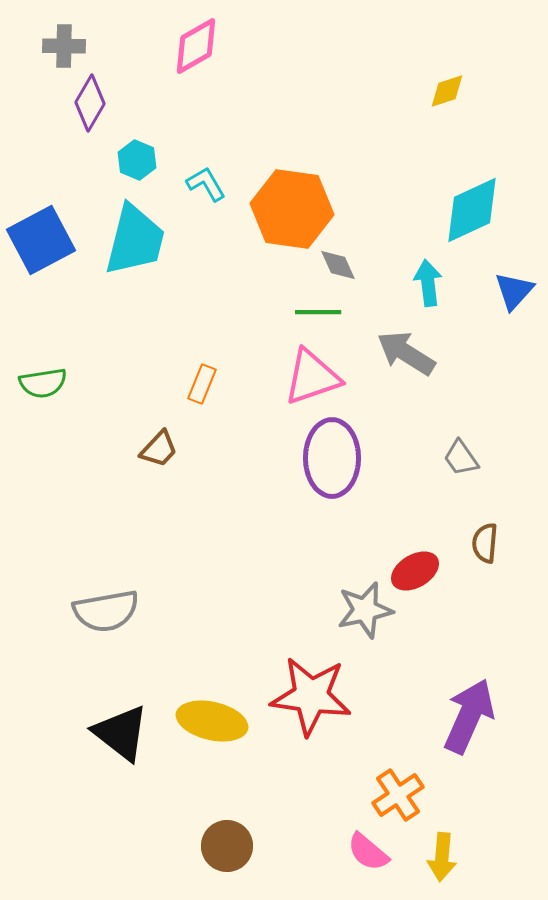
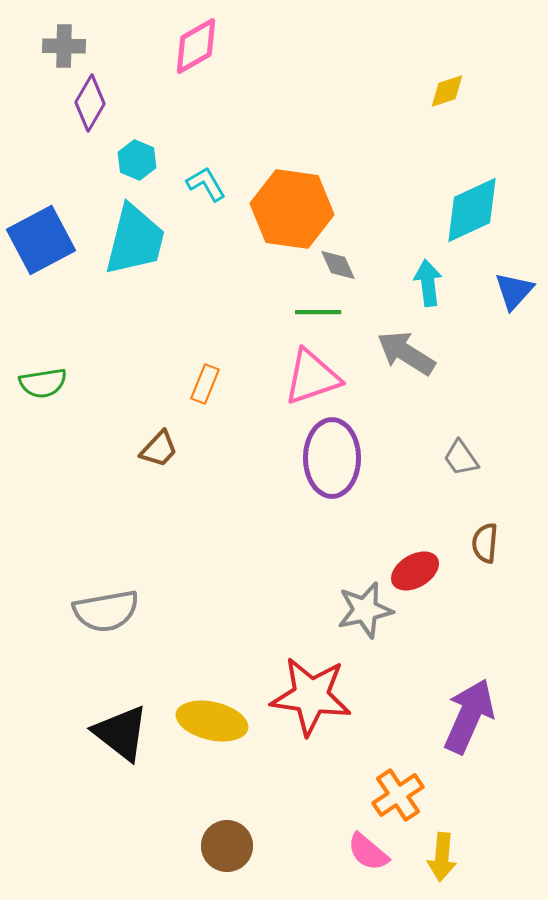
orange rectangle: moved 3 px right
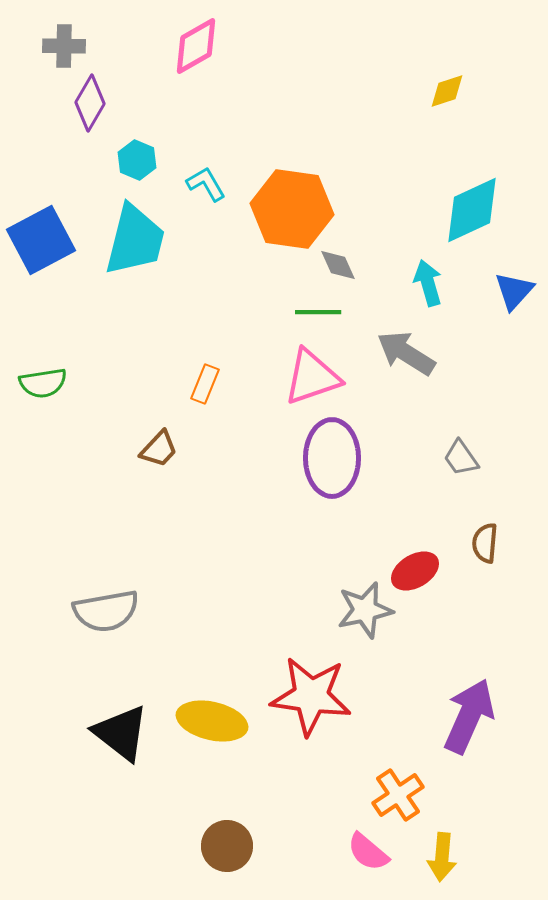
cyan arrow: rotated 9 degrees counterclockwise
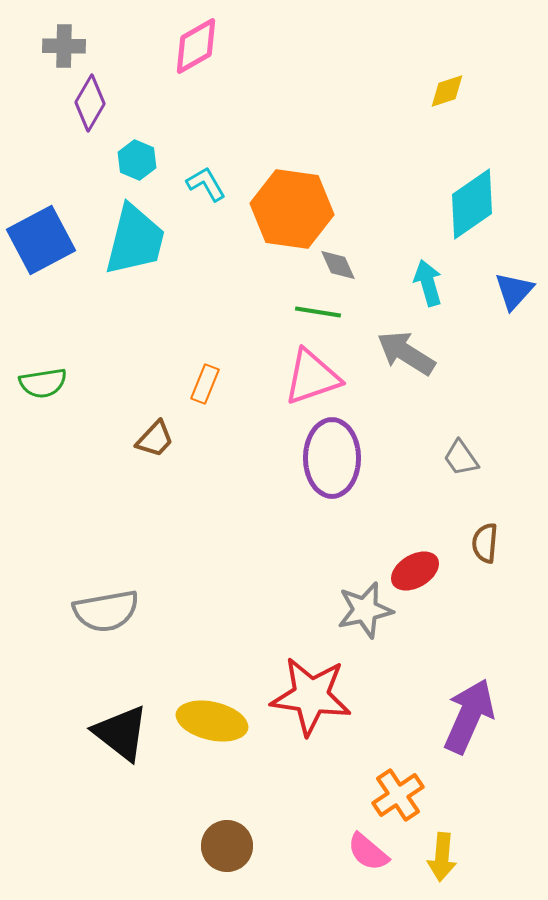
cyan diamond: moved 6 px up; rotated 10 degrees counterclockwise
green line: rotated 9 degrees clockwise
brown trapezoid: moved 4 px left, 10 px up
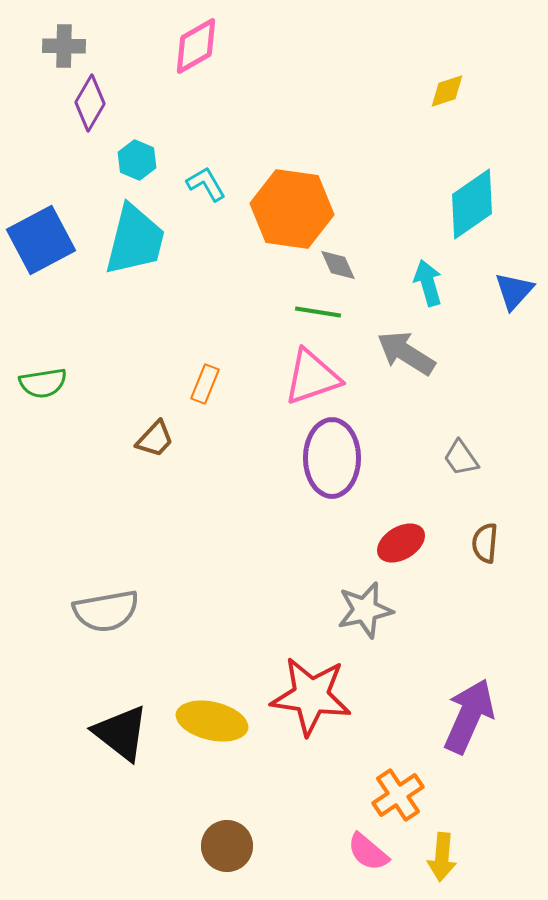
red ellipse: moved 14 px left, 28 px up
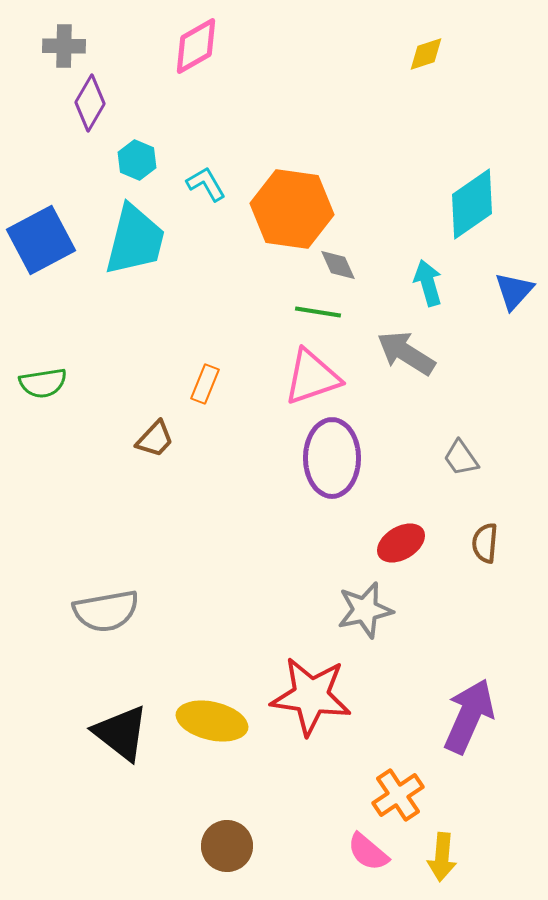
yellow diamond: moved 21 px left, 37 px up
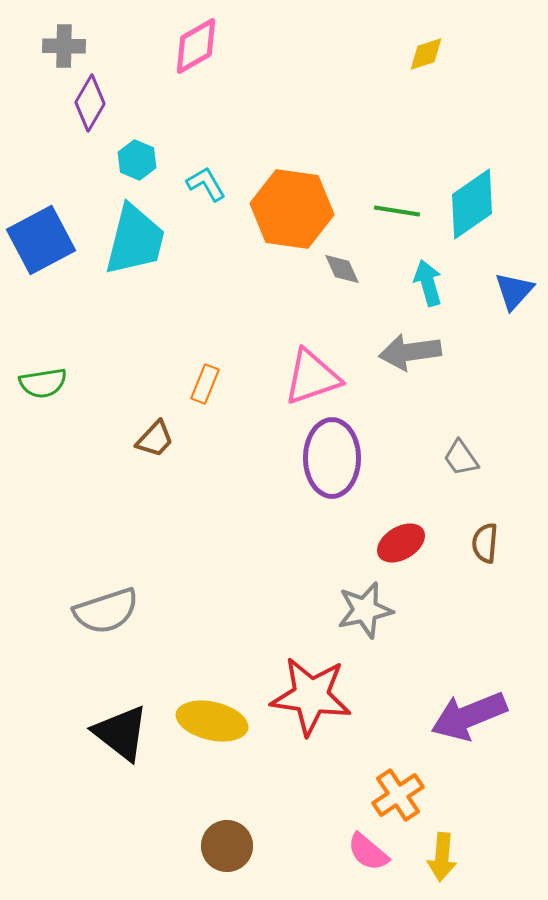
gray diamond: moved 4 px right, 4 px down
green line: moved 79 px right, 101 px up
gray arrow: moved 4 px right, 1 px up; rotated 40 degrees counterclockwise
gray semicircle: rotated 8 degrees counterclockwise
purple arrow: rotated 136 degrees counterclockwise
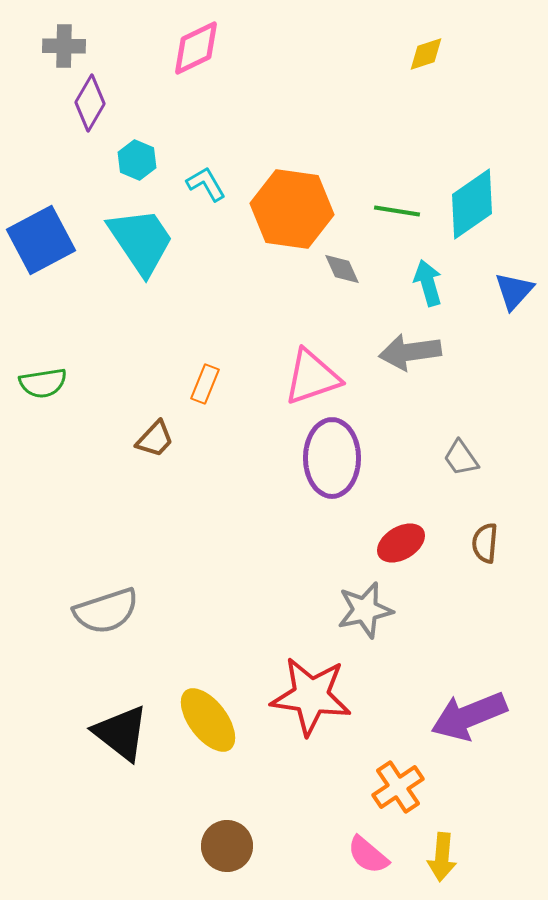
pink diamond: moved 2 px down; rotated 4 degrees clockwise
cyan trapezoid: moved 6 px right, 1 px down; rotated 48 degrees counterclockwise
yellow ellipse: moved 4 px left, 1 px up; rotated 40 degrees clockwise
orange cross: moved 8 px up
pink semicircle: moved 3 px down
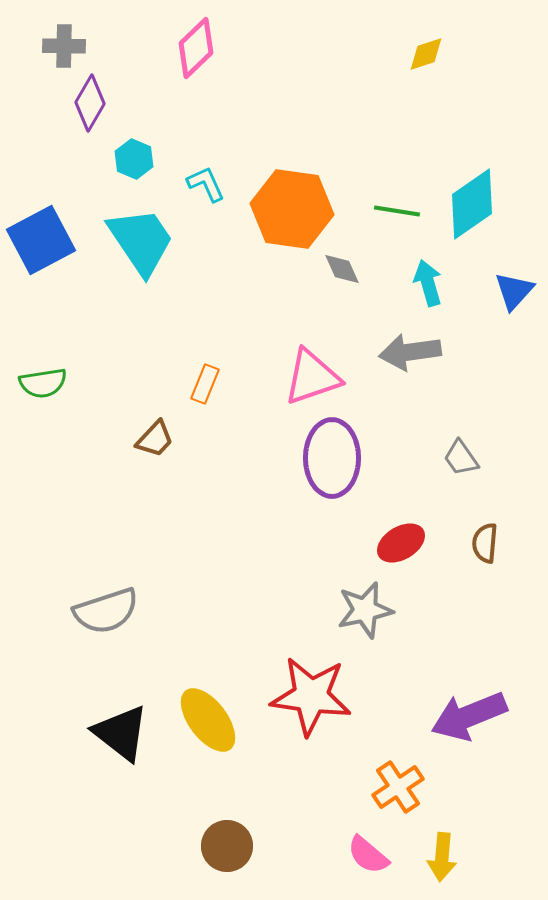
pink diamond: rotated 18 degrees counterclockwise
cyan hexagon: moved 3 px left, 1 px up
cyan L-shape: rotated 6 degrees clockwise
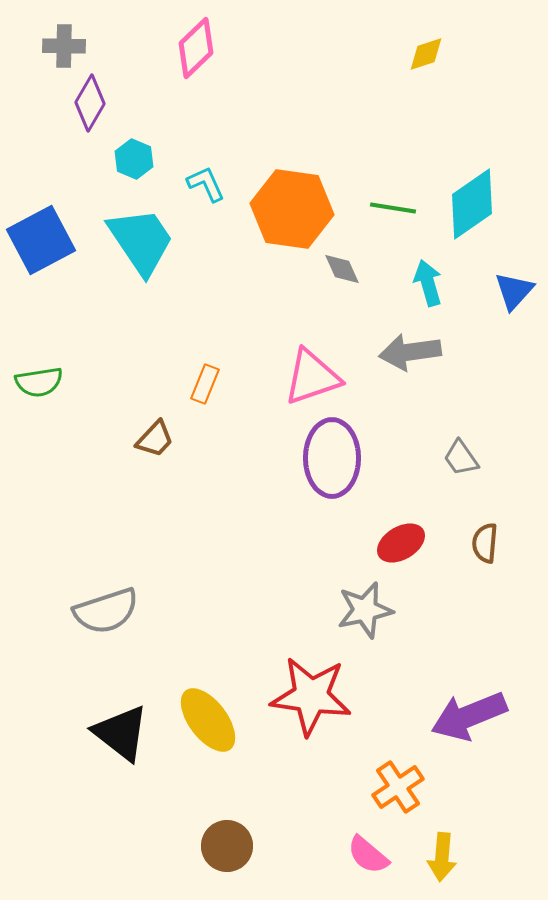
green line: moved 4 px left, 3 px up
green semicircle: moved 4 px left, 1 px up
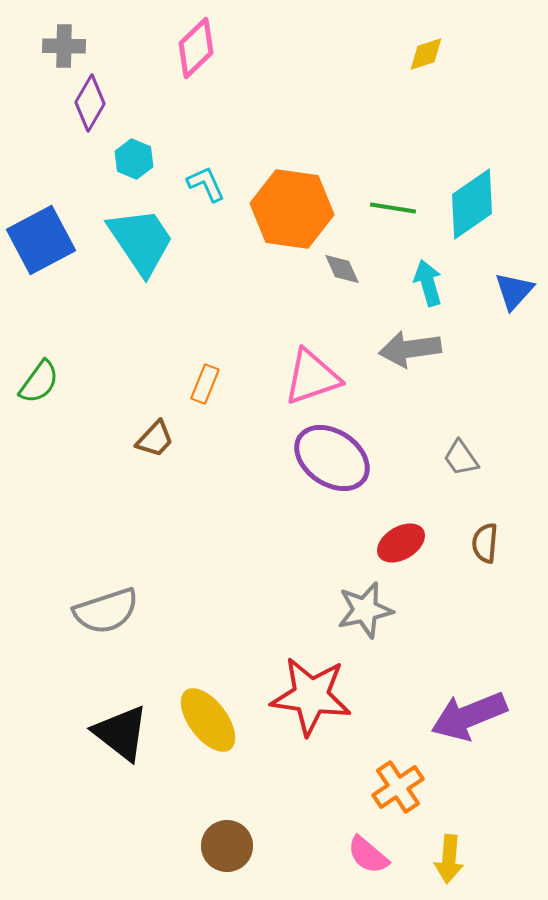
gray arrow: moved 3 px up
green semicircle: rotated 45 degrees counterclockwise
purple ellipse: rotated 56 degrees counterclockwise
yellow arrow: moved 7 px right, 2 px down
